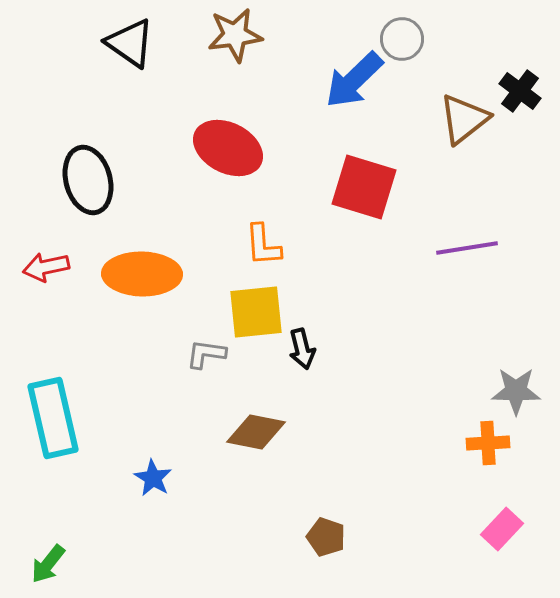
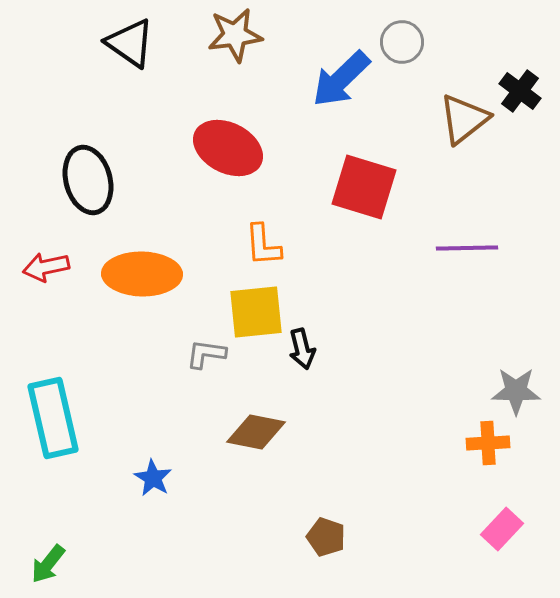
gray circle: moved 3 px down
blue arrow: moved 13 px left, 1 px up
purple line: rotated 8 degrees clockwise
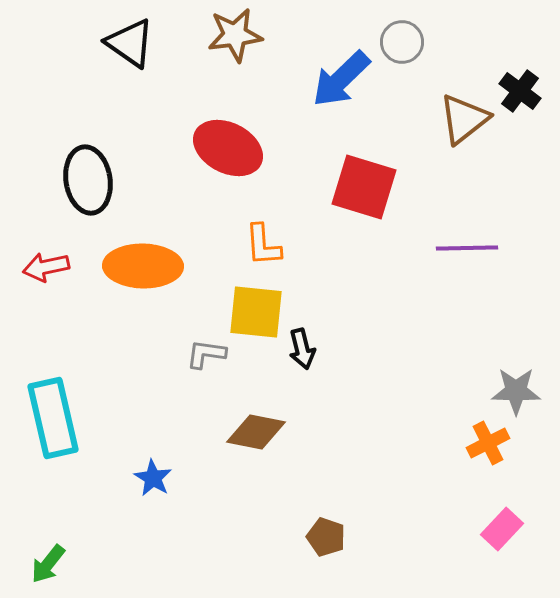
black ellipse: rotated 6 degrees clockwise
orange ellipse: moved 1 px right, 8 px up
yellow square: rotated 12 degrees clockwise
orange cross: rotated 24 degrees counterclockwise
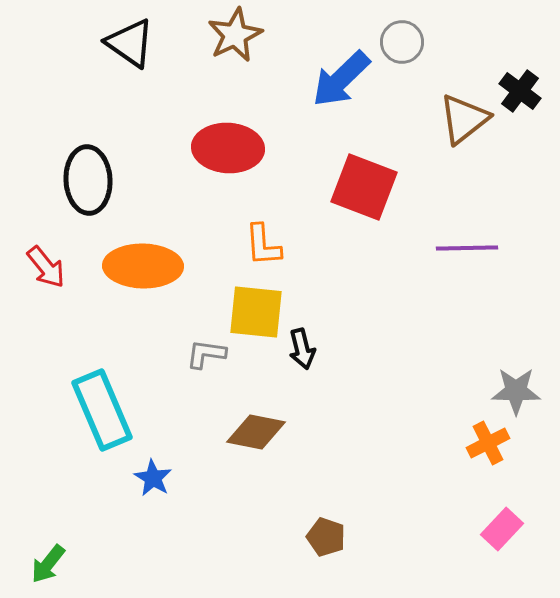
brown star: rotated 18 degrees counterclockwise
red ellipse: rotated 24 degrees counterclockwise
black ellipse: rotated 6 degrees clockwise
red square: rotated 4 degrees clockwise
red arrow: rotated 117 degrees counterclockwise
cyan rectangle: moved 49 px right, 8 px up; rotated 10 degrees counterclockwise
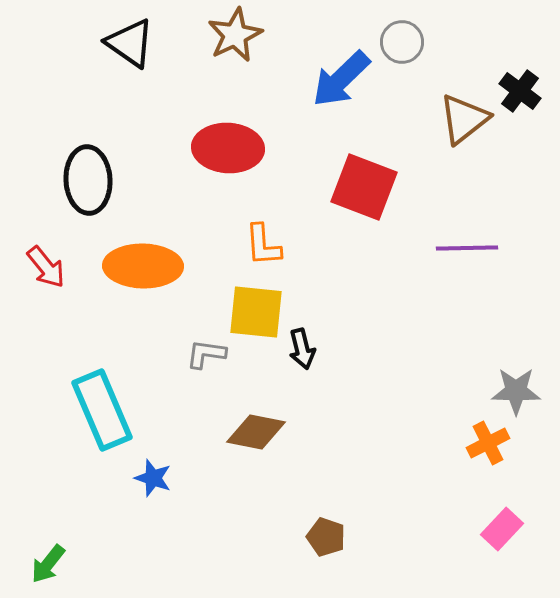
blue star: rotated 12 degrees counterclockwise
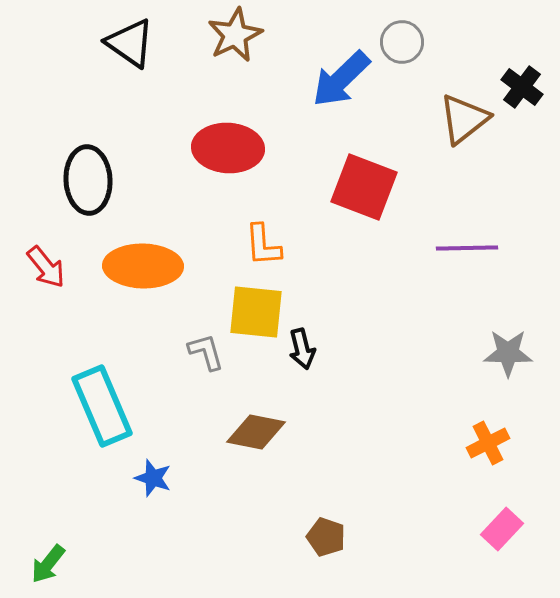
black cross: moved 2 px right, 4 px up
gray L-shape: moved 2 px up; rotated 66 degrees clockwise
gray star: moved 8 px left, 38 px up
cyan rectangle: moved 4 px up
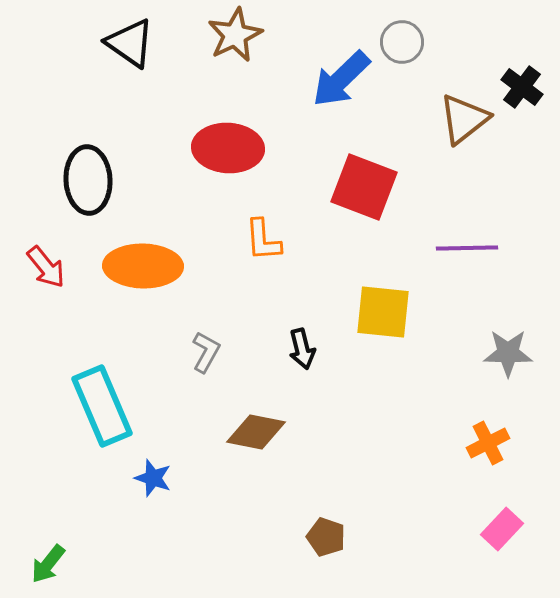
orange L-shape: moved 5 px up
yellow square: moved 127 px right
gray L-shape: rotated 45 degrees clockwise
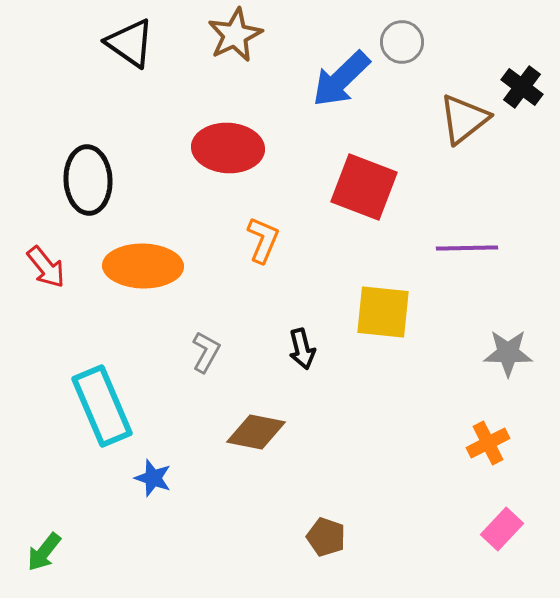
orange L-shape: rotated 153 degrees counterclockwise
green arrow: moved 4 px left, 12 px up
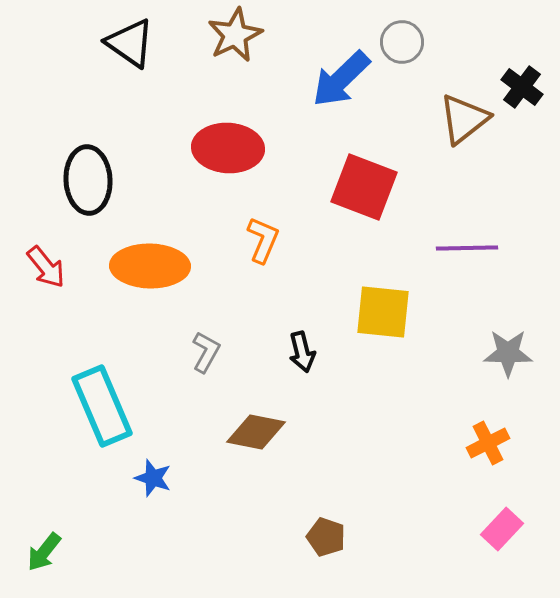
orange ellipse: moved 7 px right
black arrow: moved 3 px down
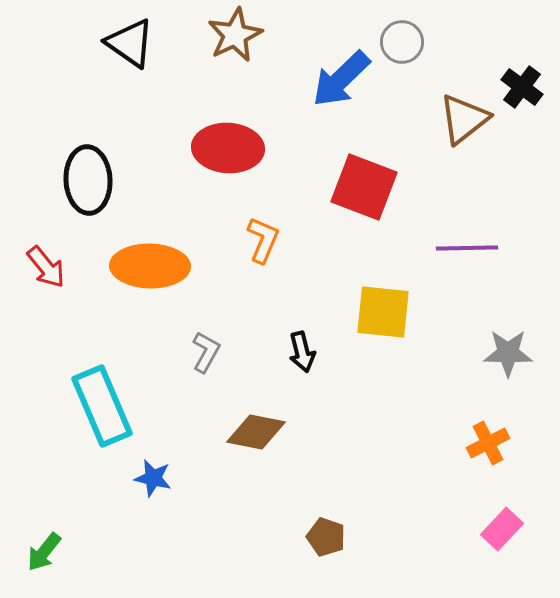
blue star: rotated 6 degrees counterclockwise
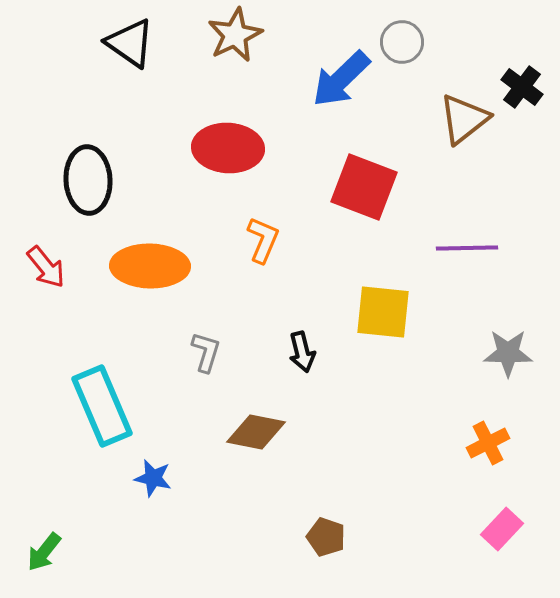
gray L-shape: rotated 12 degrees counterclockwise
